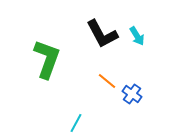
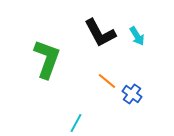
black L-shape: moved 2 px left, 1 px up
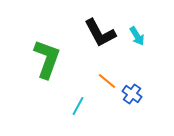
cyan line: moved 2 px right, 17 px up
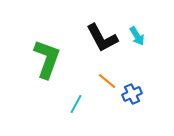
black L-shape: moved 2 px right, 5 px down
blue cross: rotated 30 degrees clockwise
cyan line: moved 2 px left, 2 px up
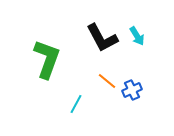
blue cross: moved 4 px up
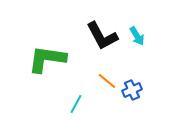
black L-shape: moved 2 px up
green L-shape: rotated 102 degrees counterclockwise
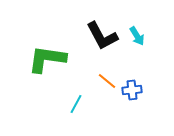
blue cross: rotated 18 degrees clockwise
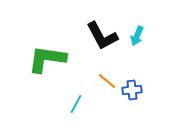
cyan arrow: rotated 54 degrees clockwise
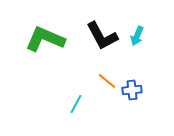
green L-shape: moved 2 px left, 20 px up; rotated 15 degrees clockwise
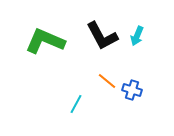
green L-shape: moved 2 px down
blue cross: rotated 24 degrees clockwise
